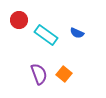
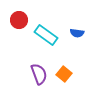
blue semicircle: rotated 16 degrees counterclockwise
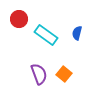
red circle: moved 1 px up
blue semicircle: rotated 96 degrees clockwise
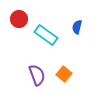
blue semicircle: moved 6 px up
purple semicircle: moved 2 px left, 1 px down
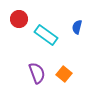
purple semicircle: moved 2 px up
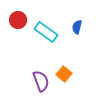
red circle: moved 1 px left, 1 px down
cyan rectangle: moved 3 px up
purple semicircle: moved 4 px right, 8 px down
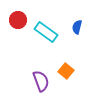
orange square: moved 2 px right, 3 px up
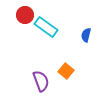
red circle: moved 7 px right, 5 px up
blue semicircle: moved 9 px right, 8 px down
cyan rectangle: moved 5 px up
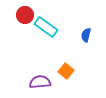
purple semicircle: moved 1 px left, 1 px down; rotated 75 degrees counterclockwise
